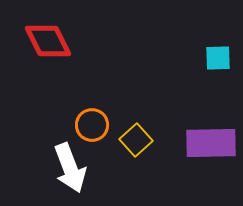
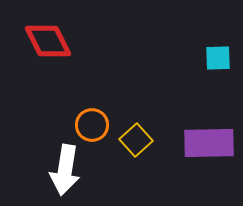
purple rectangle: moved 2 px left
white arrow: moved 5 px left, 2 px down; rotated 30 degrees clockwise
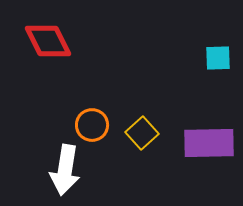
yellow square: moved 6 px right, 7 px up
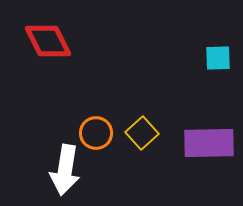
orange circle: moved 4 px right, 8 px down
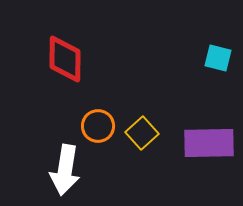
red diamond: moved 17 px right, 18 px down; rotated 27 degrees clockwise
cyan square: rotated 16 degrees clockwise
orange circle: moved 2 px right, 7 px up
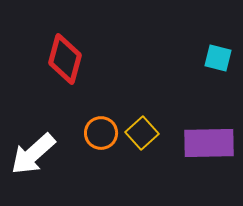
red diamond: rotated 15 degrees clockwise
orange circle: moved 3 px right, 7 px down
white arrow: moved 32 px left, 16 px up; rotated 39 degrees clockwise
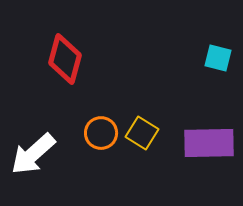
yellow square: rotated 16 degrees counterclockwise
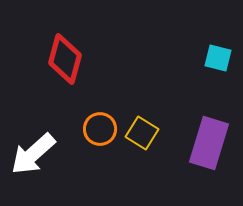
orange circle: moved 1 px left, 4 px up
purple rectangle: rotated 72 degrees counterclockwise
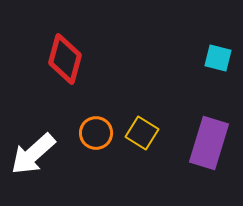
orange circle: moved 4 px left, 4 px down
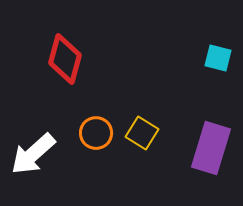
purple rectangle: moved 2 px right, 5 px down
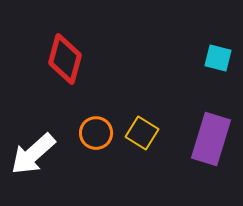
purple rectangle: moved 9 px up
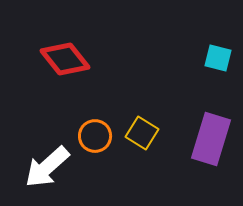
red diamond: rotated 54 degrees counterclockwise
orange circle: moved 1 px left, 3 px down
white arrow: moved 14 px right, 13 px down
